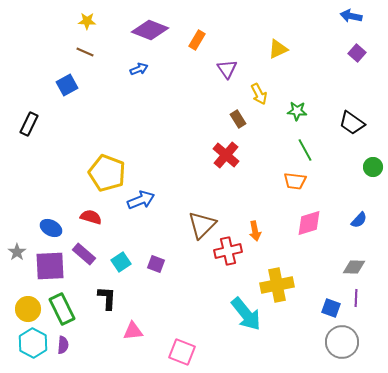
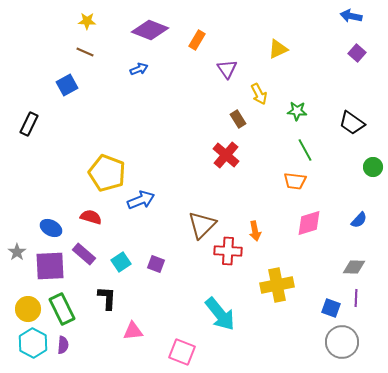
red cross at (228, 251): rotated 16 degrees clockwise
cyan arrow at (246, 314): moved 26 px left
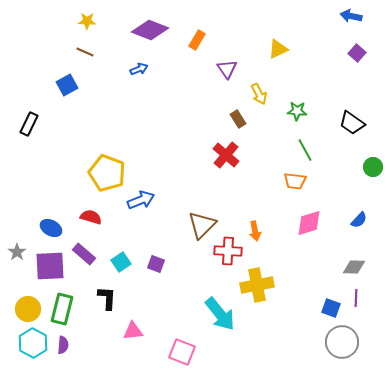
yellow cross at (277, 285): moved 20 px left
green rectangle at (62, 309): rotated 40 degrees clockwise
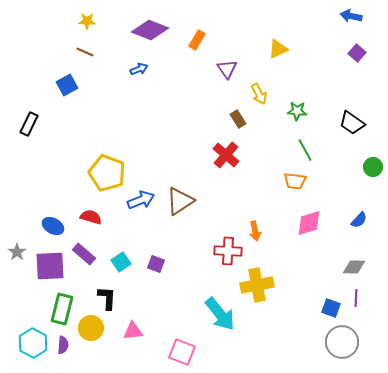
brown triangle at (202, 225): moved 22 px left, 24 px up; rotated 12 degrees clockwise
blue ellipse at (51, 228): moved 2 px right, 2 px up
yellow circle at (28, 309): moved 63 px right, 19 px down
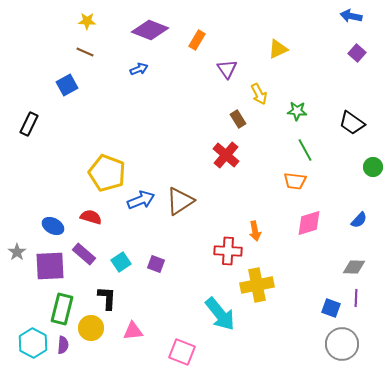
gray circle at (342, 342): moved 2 px down
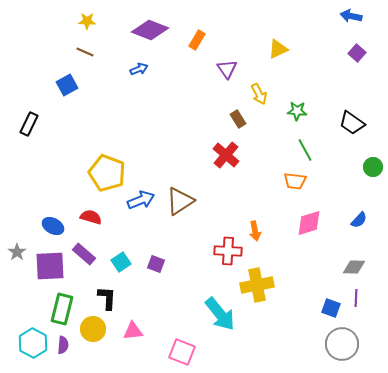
yellow circle at (91, 328): moved 2 px right, 1 px down
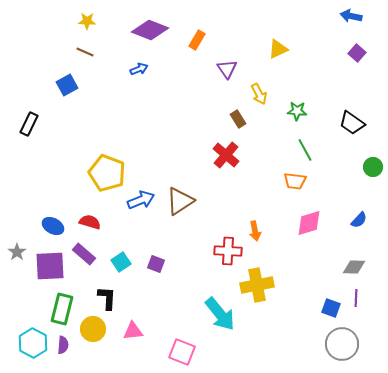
red semicircle at (91, 217): moved 1 px left, 5 px down
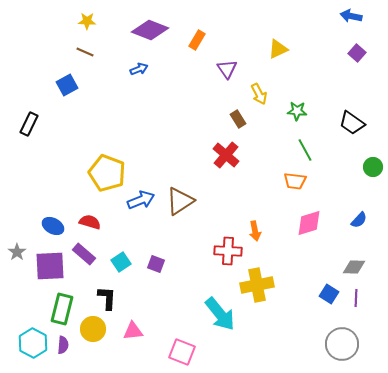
blue square at (331, 308): moved 2 px left, 14 px up; rotated 12 degrees clockwise
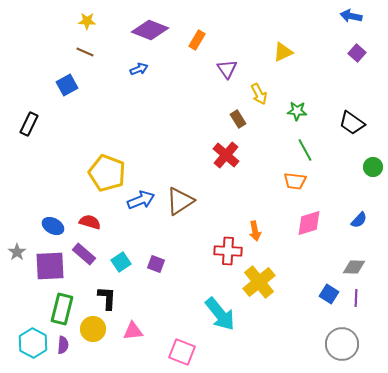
yellow triangle at (278, 49): moved 5 px right, 3 px down
yellow cross at (257, 285): moved 2 px right, 3 px up; rotated 28 degrees counterclockwise
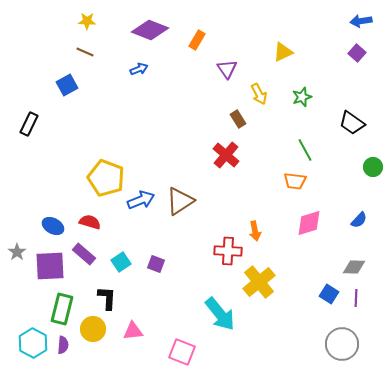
blue arrow at (351, 16): moved 10 px right, 5 px down; rotated 20 degrees counterclockwise
green star at (297, 111): moved 5 px right, 14 px up; rotated 24 degrees counterclockwise
yellow pentagon at (107, 173): moved 1 px left, 5 px down
